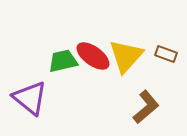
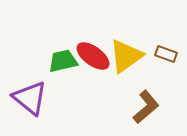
yellow triangle: rotated 12 degrees clockwise
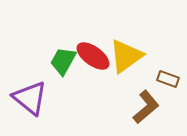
brown rectangle: moved 2 px right, 25 px down
green trapezoid: rotated 48 degrees counterclockwise
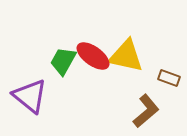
yellow triangle: rotated 48 degrees clockwise
brown rectangle: moved 1 px right, 1 px up
purple triangle: moved 2 px up
brown L-shape: moved 4 px down
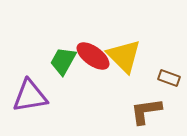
yellow triangle: moved 2 px left; rotated 33 degrees clockwise
purple triangle: rotated 48 degrees counterclockwise
brown L-shape: rotated 148 degrees counterclockwise
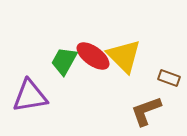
green trapezoid: moved 1 px right
brown L-shape: rotated 12 degrees counterclockwise
